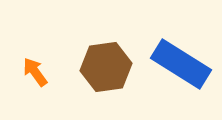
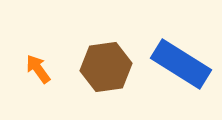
orange arrow: moved 3 px right, 3 px up
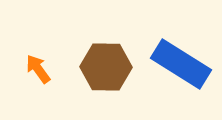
brown hexagon: rotated 9 degrees clockwise
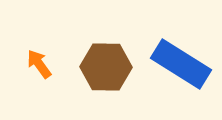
orange arrow: moved 1 px right, 5 px up
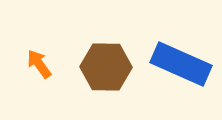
blue rectangle: rotated 8 degrees counterclockwise
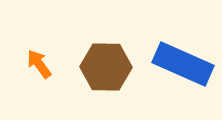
blue rectangle: moved 2 px right
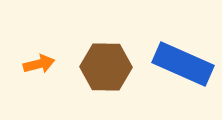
orange arrow: rotated 112 degrees clockwise
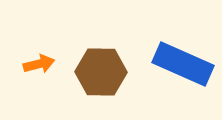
brown hexagon: moved 5 px left, 5 px down
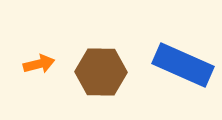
blue rectangle: moved 1 px down
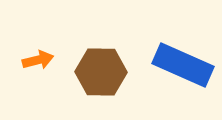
orange arrow: moved 1 px left, 4 px up
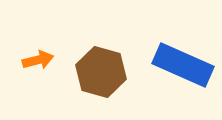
brown hexagon: rotated 15 degrees clockwise
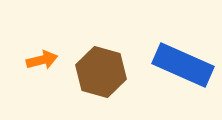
orange arrow: moved 4 px right
